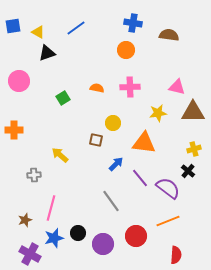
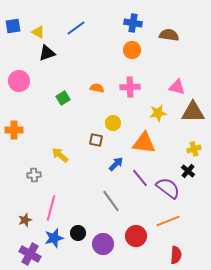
orange circle: moved 6 px right
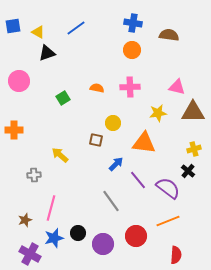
purple line: moved 2 px left, 2 px down
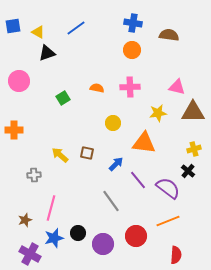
brown square: moved 9 px left, 13 px down
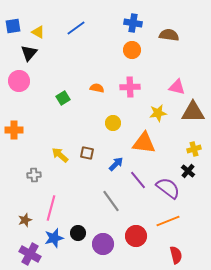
black triangle: moved 18 px left; rotated 30 degrees counterclockwise
red semicircle: rotated 18 degrees counterclockwise
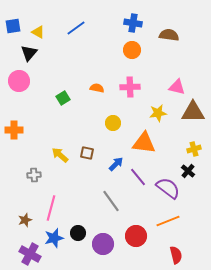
purple line: moved 3 px up
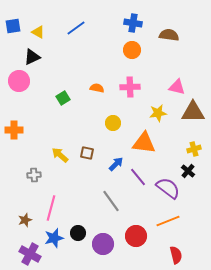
black triangle: moved 3 px right, 4 px down; rotated 24 degrees clockwise
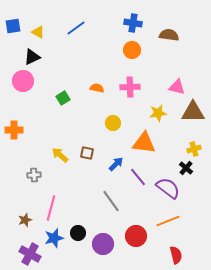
pink circle: moved 4 px right
black cross: moved 2 px left, 3 px up
